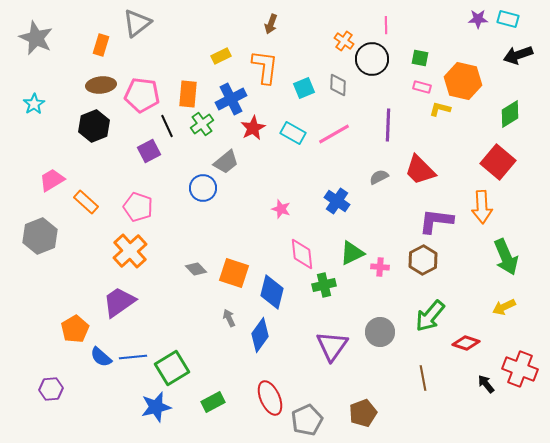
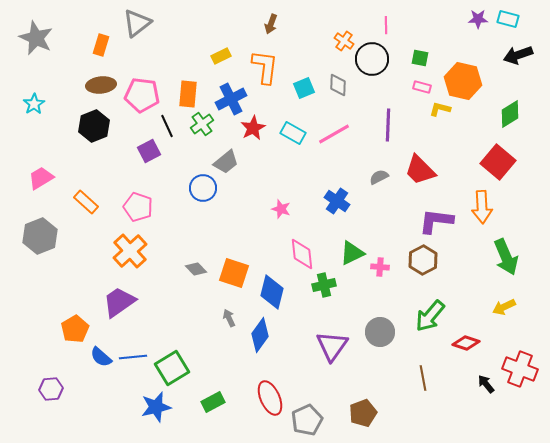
pink trapezoid at (52, 180): moved 11 px left, 2 px up
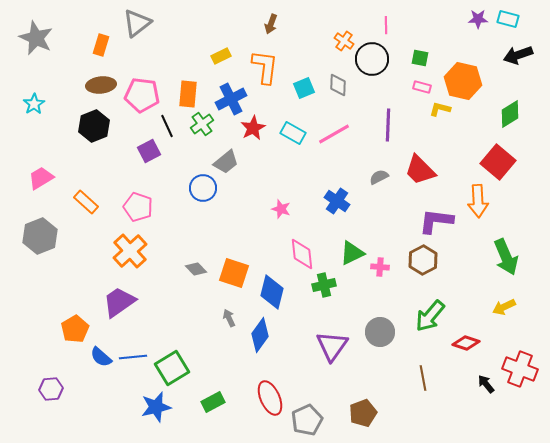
orange arrow at (482, 207): moved 4 px left, 6 px up
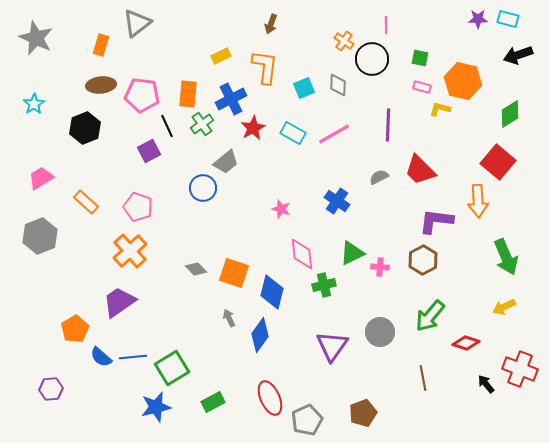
black hexagon at (94, 126): moved 9 px left, 2 px down
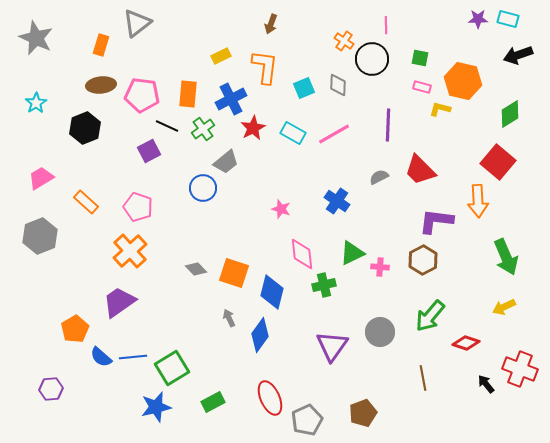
cyan star at (34, 104): moved 2 px right, 1 px up
green cross at (202, 124): moved 1 px right, 5 px down
black line at (167, 126): rotated 40 degrees counterclockwise
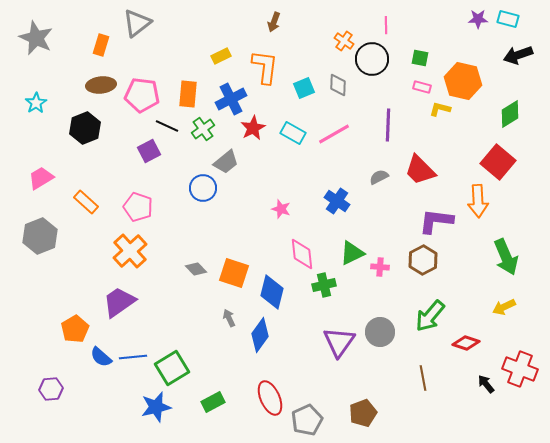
brown arrow at (271, 24): moved 3 px right, 2 px up
purple triangle at (332, 346): moved 7 px right, 4 px up
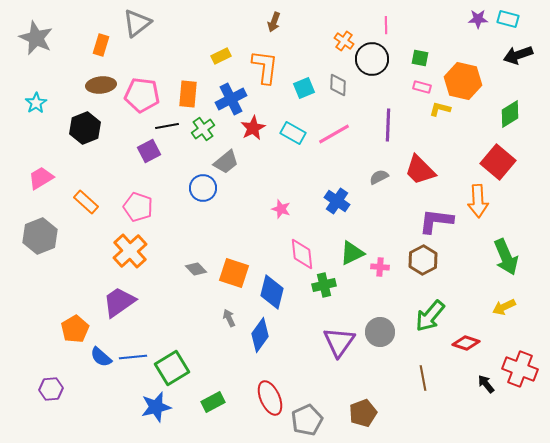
black line at (167, 126): rotated 35 degrees counterclockwise
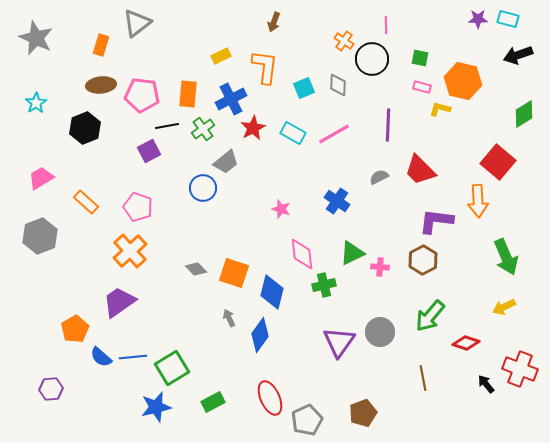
green diamond at (510, 114): moved 14 px right
